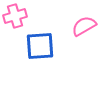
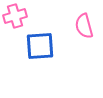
pink semicircle: rotated 75 degrees counterclockwise
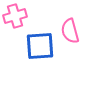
pink semicircle: moved 14 px left, 5 px down
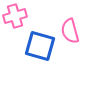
blue square: rotated 20 degrees clockwise
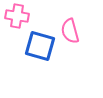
pink cross: moved 2 px right; rotated 25 degrees clockwise
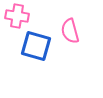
blue square: moved 4 px left
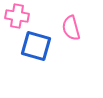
pink semicircle: moved 1 px right, 3 px up
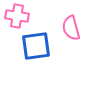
blue square: rotated 24 degrees counterclockwise
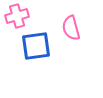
pink cross: rotated 25 degrees counterclockwise
